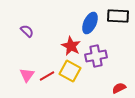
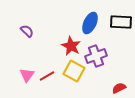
black rectangle: moved 3 px right, 6 px down
purple cross: rotated 10 degrees counterclockwise
yellow square: moved 4 px right
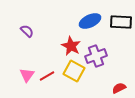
blue ellipse: moved 2 px up; rotated 40 degrees clockwise
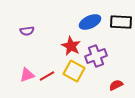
blue ellipse: moved 1 px down
purple semicircle: rotated 128 degrees clockwise
pink triangle: rotated 35 degrees clockwise
red semicircle: moved 3 px left, 3 px up
